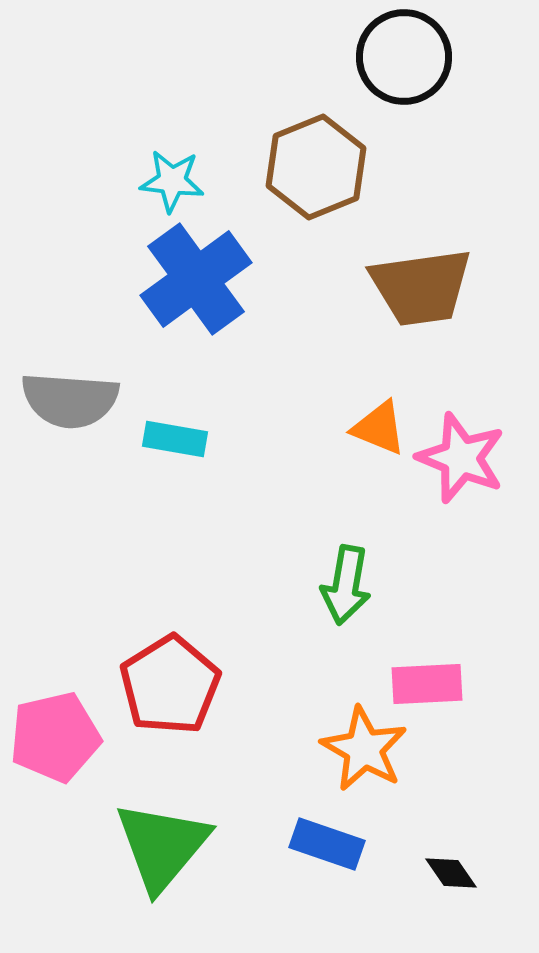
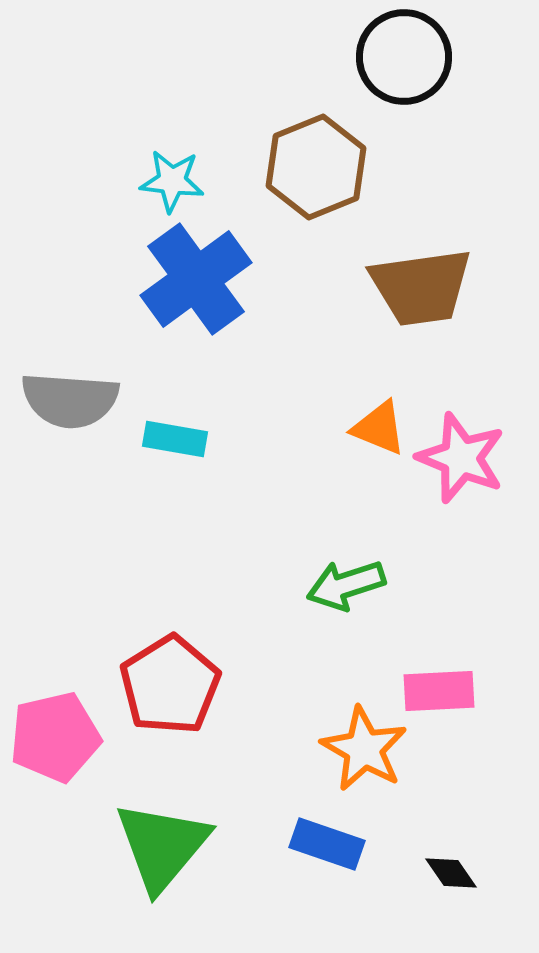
green arrow: rotated 62 degrees clockwise
pink rectangle: moved 12 px right, 7 px down
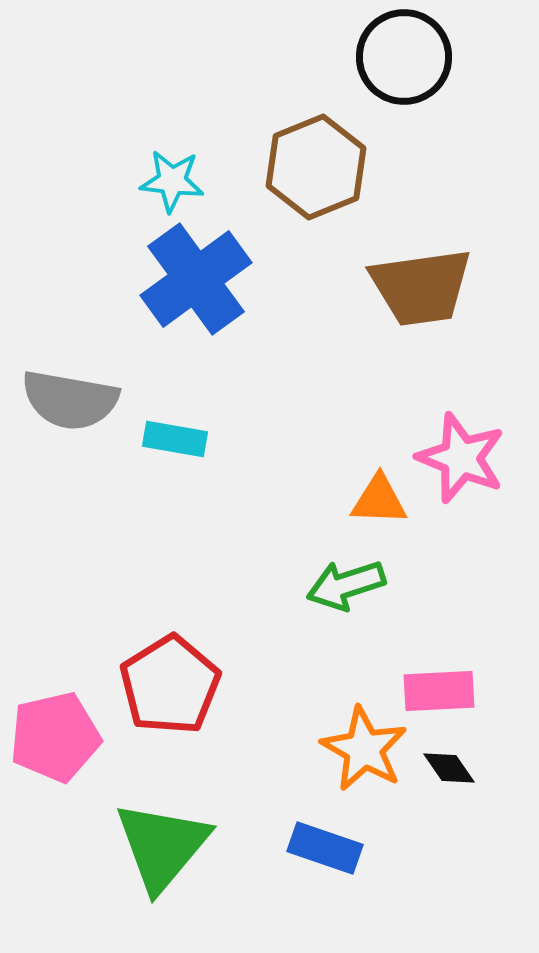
gray semicircle: rotated 6 degrees clockwise
orange triangle: moved 72 px down; rotated 20 degrees counterclockwise
blue rectangle: moved 2 px left, 4 px down
black diamond: moved 2 px left, 105 px up
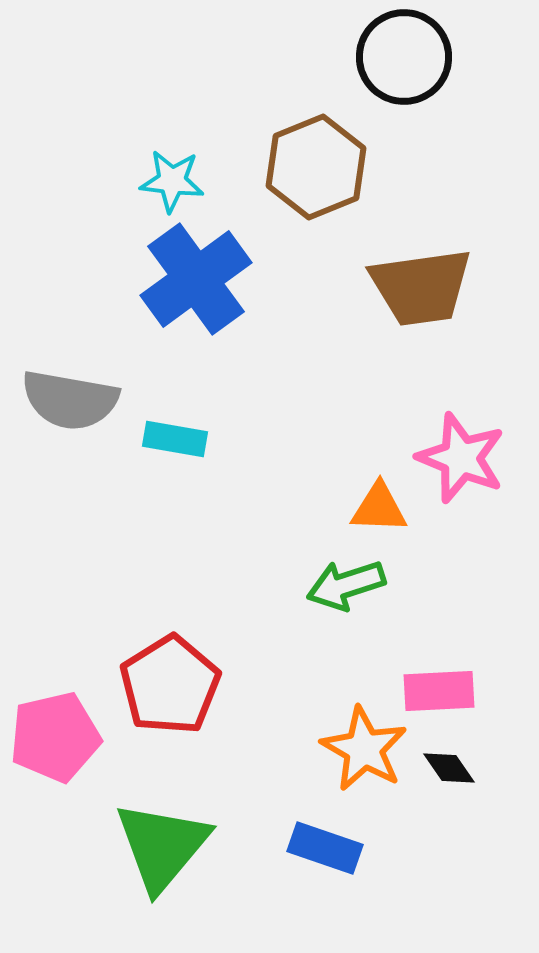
orange triangle: moved 8 px down
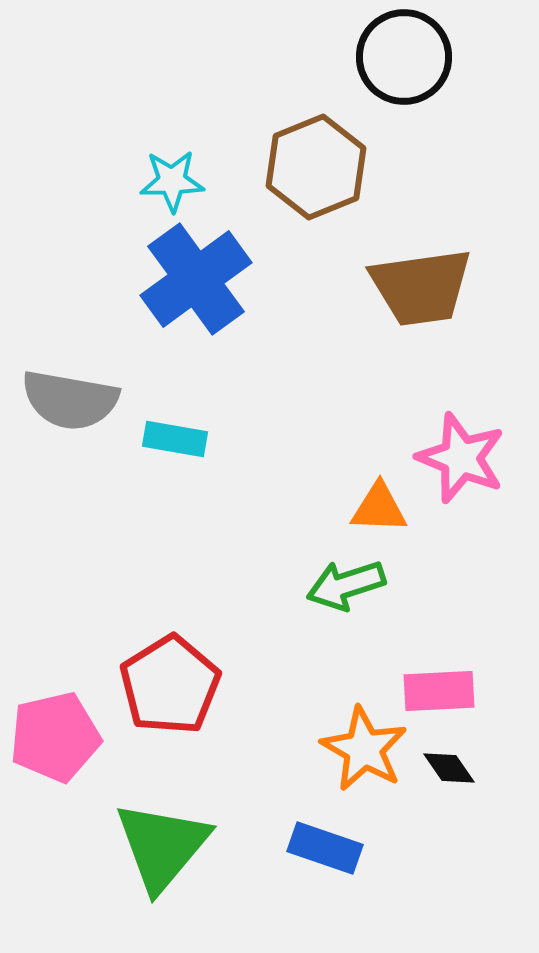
cyan star: rotated 8 degrees counterclockwise
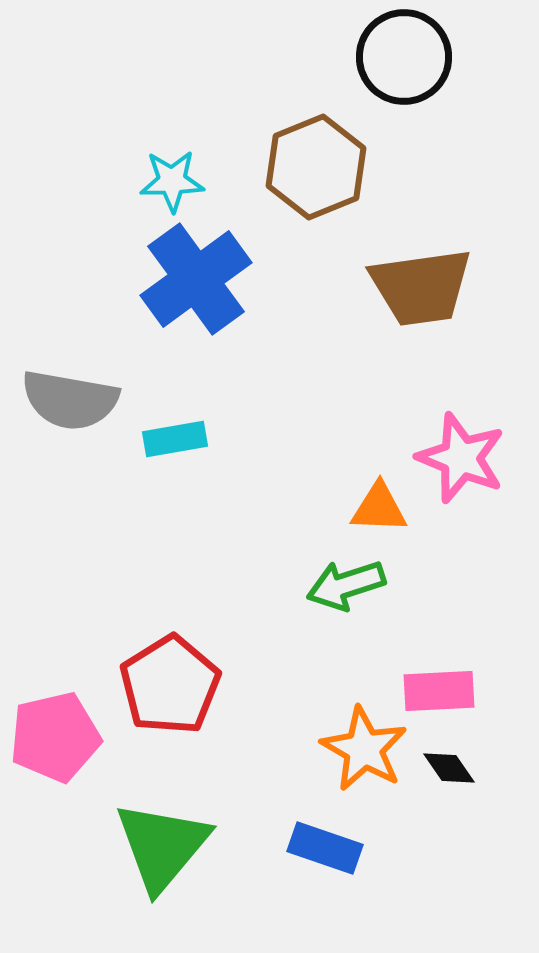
cyan rectangle: rotated 20 degrees counterclockwise
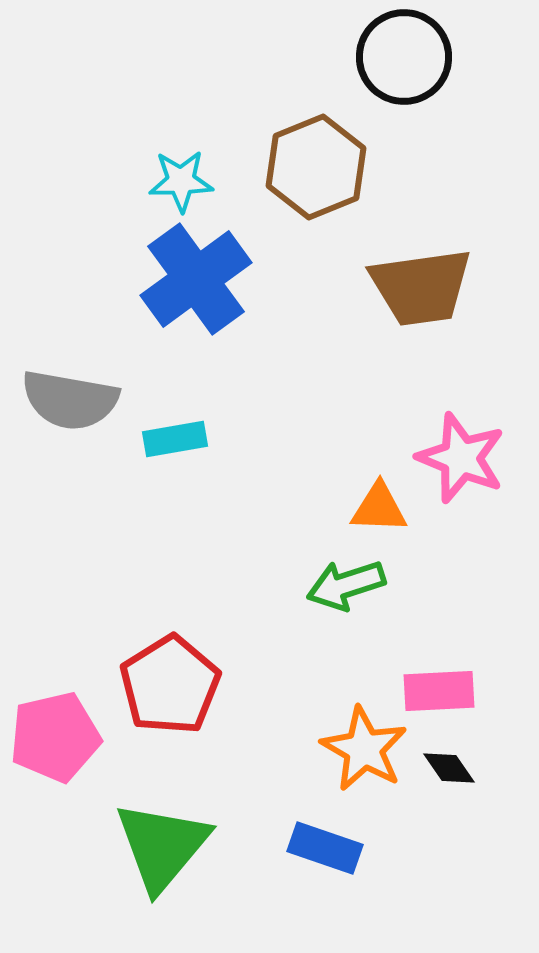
cyan star: moved 9 px right
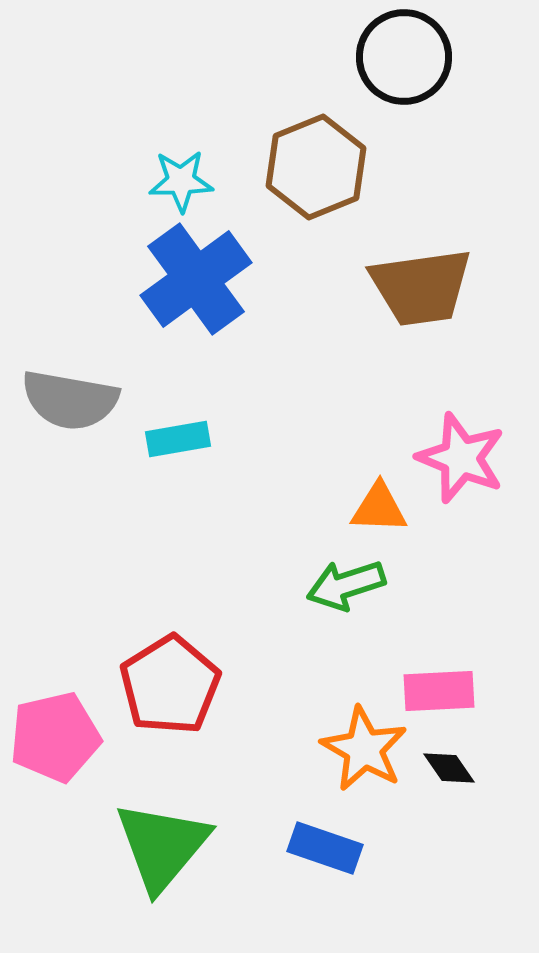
cyan rectangle: moved 3 px right
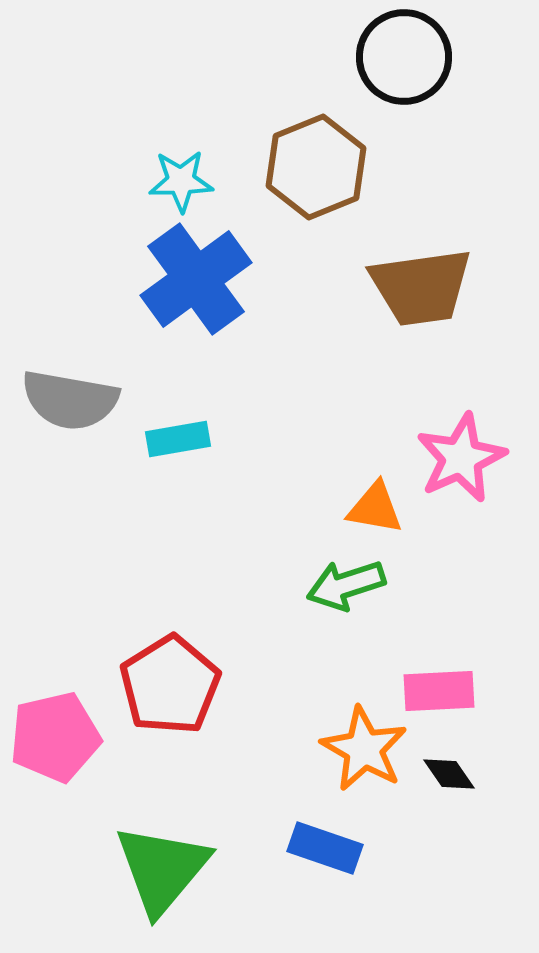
pink star: rotated 26 degrees clockwise
orange triangle: moved 4 px left; rotated 8 degrees clockwise
black diamond: moved 6 px down
green triangle: moved 23 px down
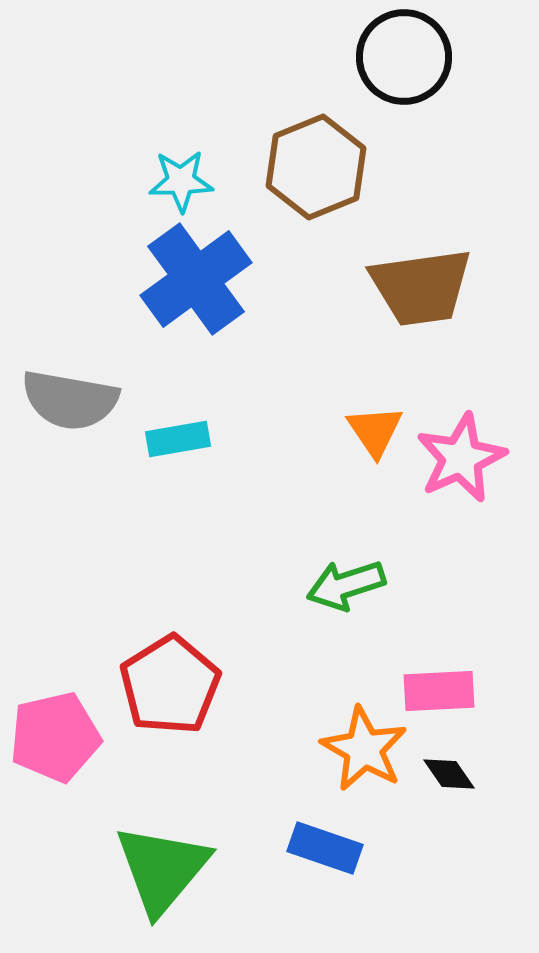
orange triangle: moved 77 px up; rotated 46 degrees clockwise
